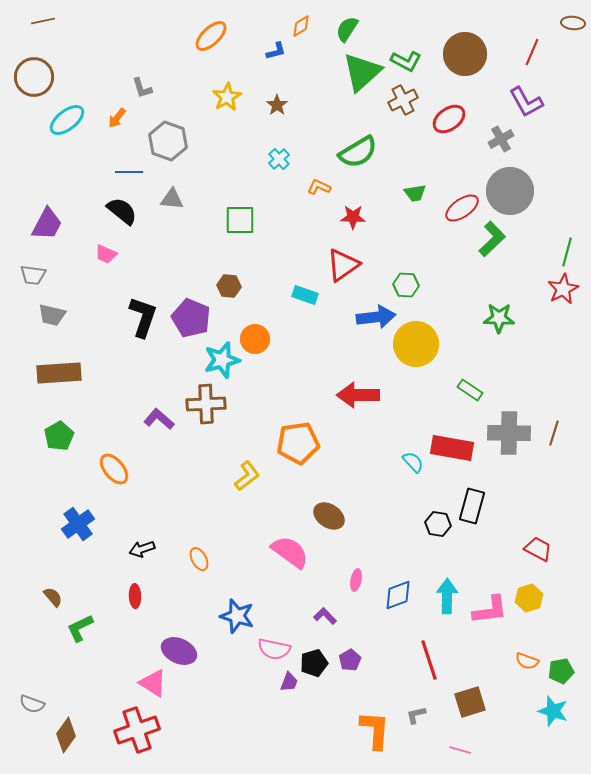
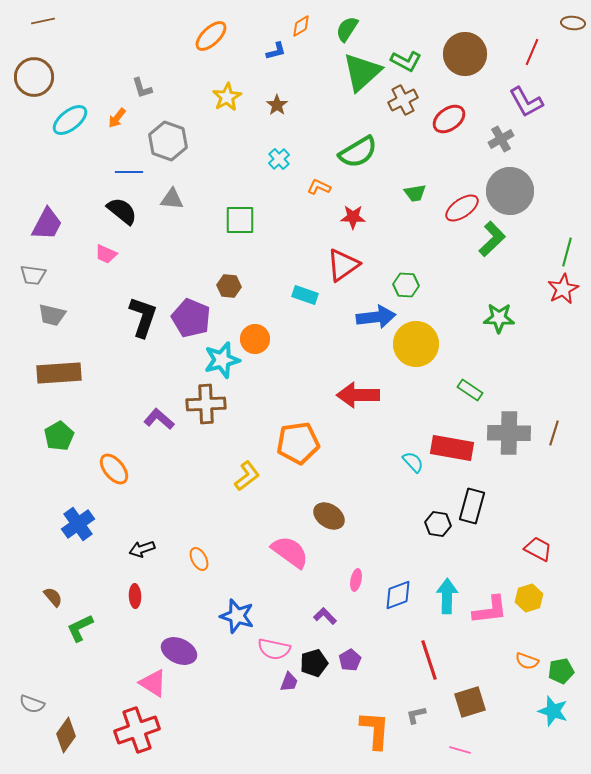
cyan ellipse at (67, 120): moved 3 px right
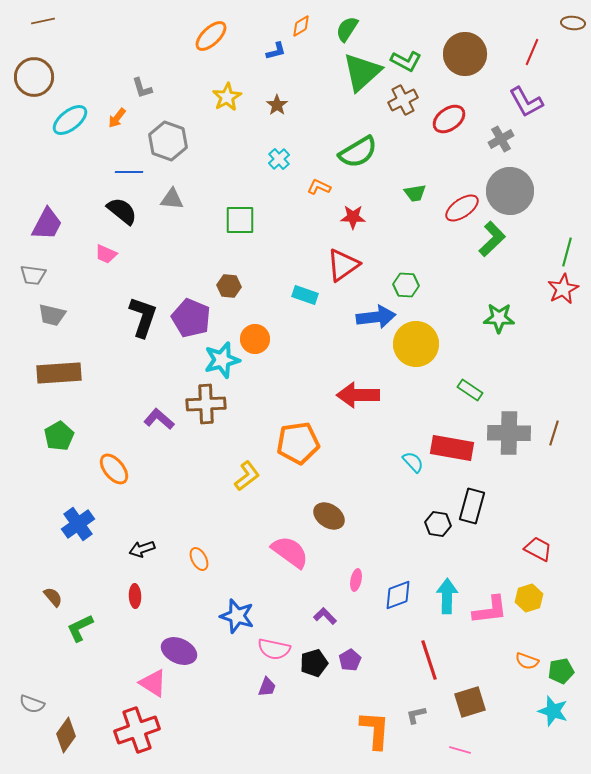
purple trapezoid at (289, 682): moved 22 px left, 5 px down
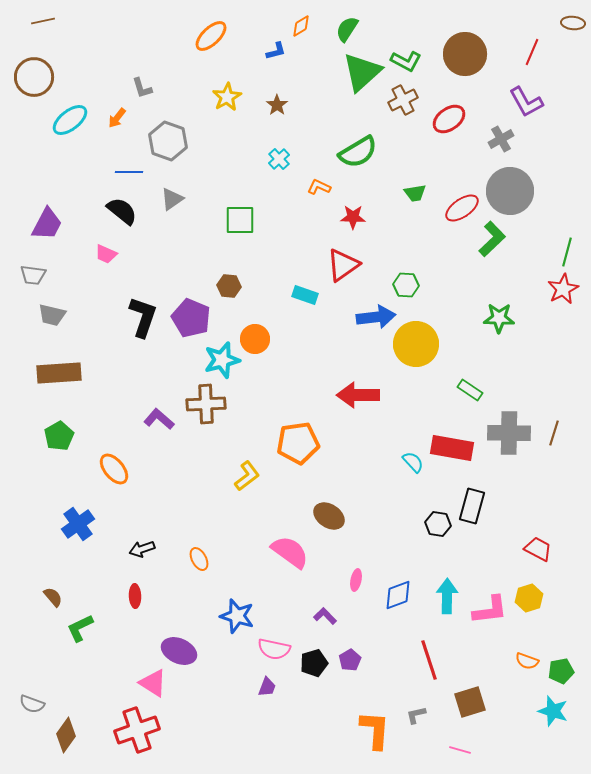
gray triangle at (172, 199): rotated 40 degrees counterclockwise
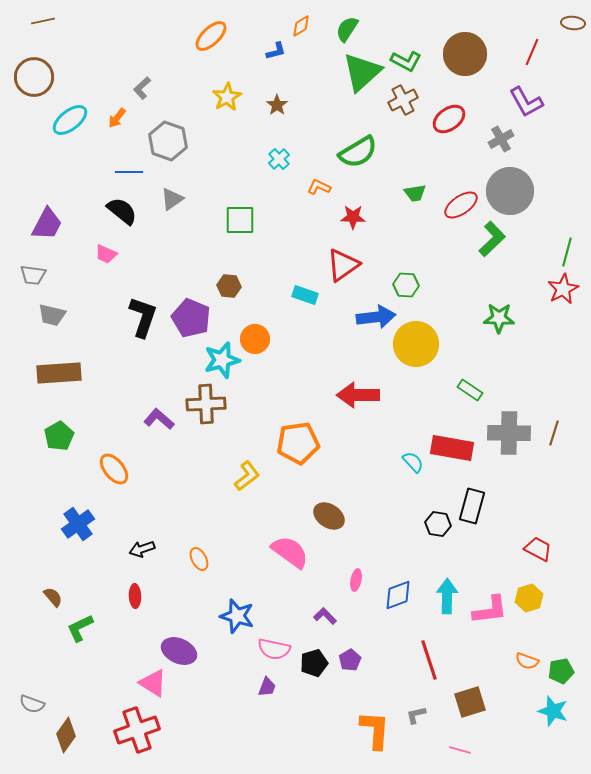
gray L-shape at (142, 88): rotated 65 degrees clockwise
red ellipse at (462, 208): moved 1 px left, 3 px up
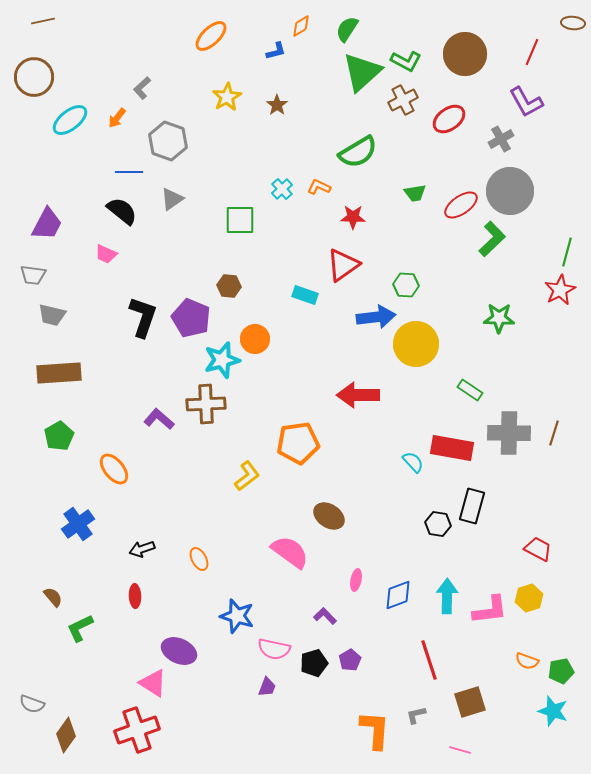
cyan cross at (279, 159): moved 3 px right, 30 px down
red star at (563, 289): moved 3 px left, 1 px down
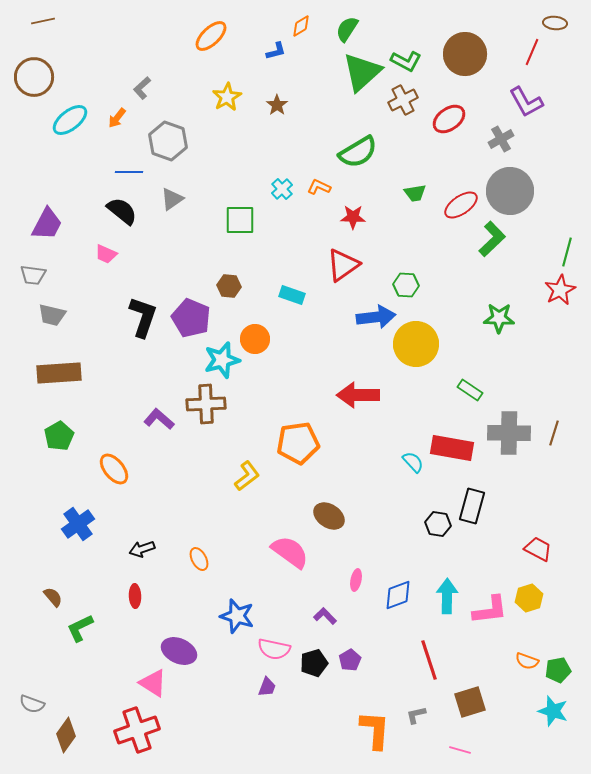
brown ellipse at (573, 23): moved 18 px left
cyan rectangle at (305, 295): moved 13 px left
green pentagon at (561, 671): moved 3 px left, 1 px up
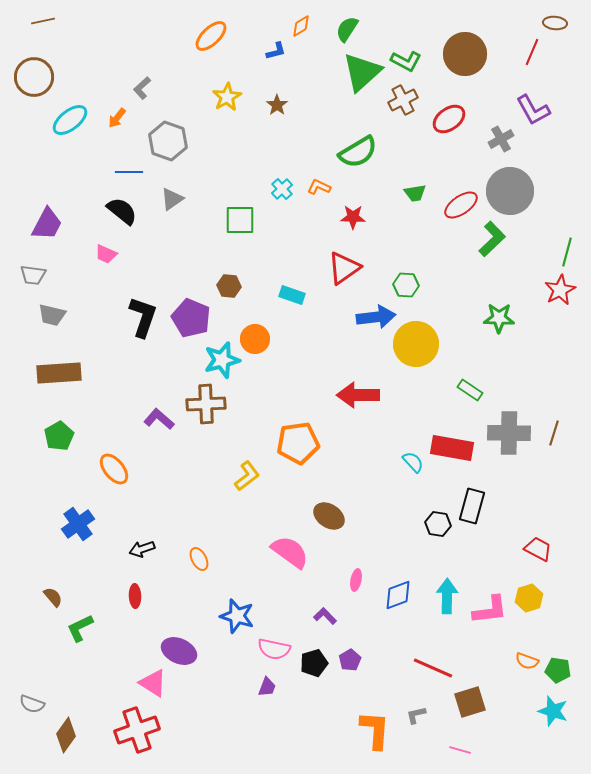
purple L-shape at (526, 102): moved 7 px right, 8 px down
red triangle at (343, 265): moved 1 px right, 3 px down
red line at (429, 660): moved 4 px right, 8 px down; rotated 48 degrees counterclockwise
green pentagon at (558, 670): rotated 20 degrees clockwise
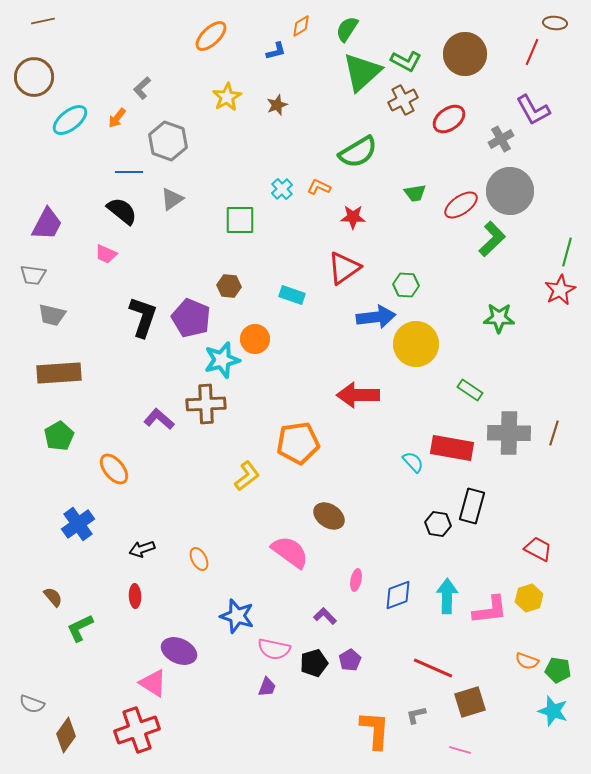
brown star at (277, 105): rotated 15 degrees clockwise
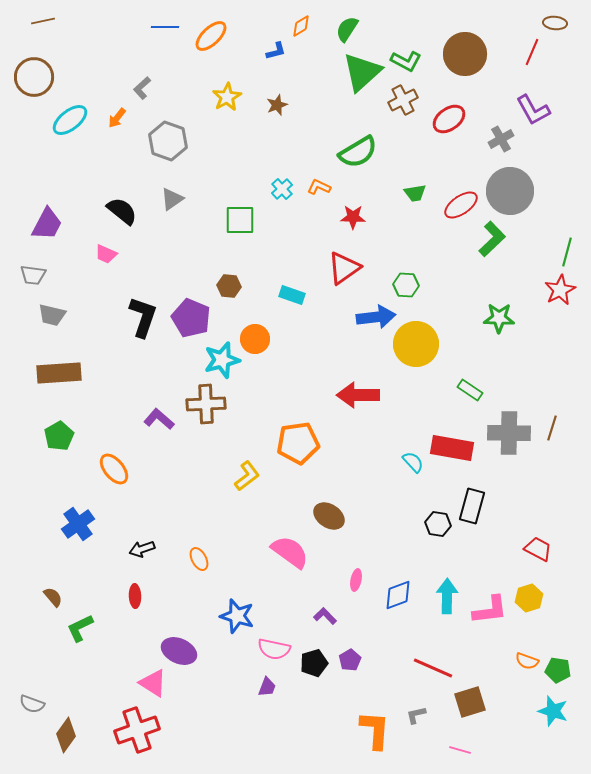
blue line at (129, 172): moved 36 px right, 145 px up
brown line at (554, 433): moved 2 px left, 5 px up
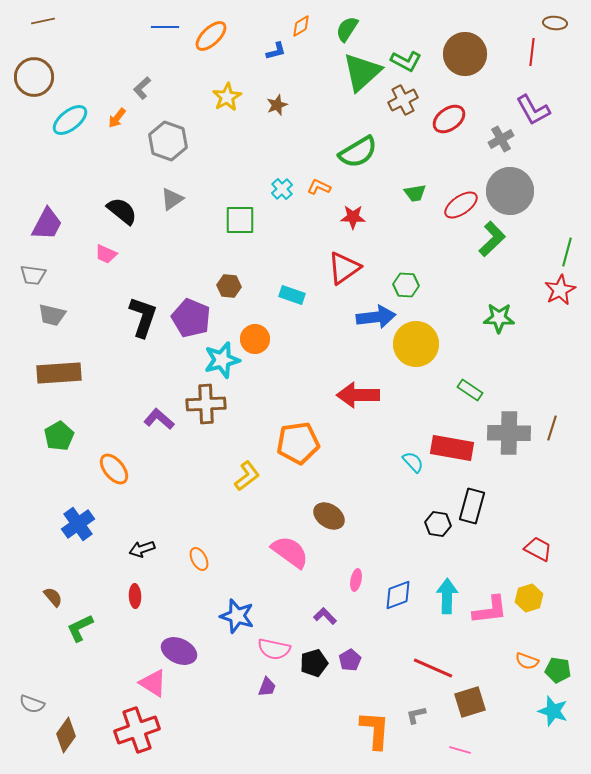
red line at (532, 52): rotated 16 degrees counterclockwise
